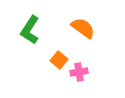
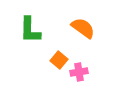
green L-shape: rotated 32 degrees counterclockwise
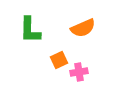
orange semicircle: rotated 120 degrees clockwise
orange square: rotated 24 degrees clockwise
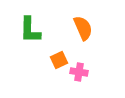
orange semicircle: rotated 90 degrees counterclockwise
pink cross: rotated 18 degrees clockwise
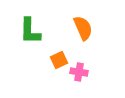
green L-shape: moved 1 px down
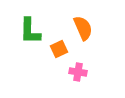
orange square: moved 11 px up
pink cross: moved 1 px left
